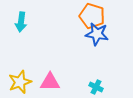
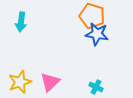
pink triangle: rotated 45 degrees counterclockwise
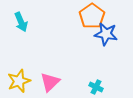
orange pentagon: rotated 20 degrees clockwise
cyan arrow: rotated 30 degrees counterclockwise
blue star: moved 9 px right
yellow star: moved 1 px left, 1 px up
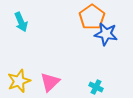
orange pentagon: moved 1 px down
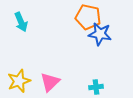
orange pentagon: moved 4 px left; rotated 25 degrees counterclockwise
blue star: moved 6 px left
cyan cross: rotated 32 degrees counterclockwise
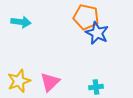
orange pentagon: moved 2 px left
cyan arrow: rotated 60 degrees counterclockwise
blue star: moved 3 px left, 1 px up; rotated 15 degrees clockwise
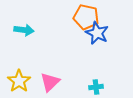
cyan arrow: moved 3 px right, 8 px down
yellow star: rotated 15 degrees counterclockwise
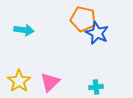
orange pentagon: moved 3 px left, 2 px down
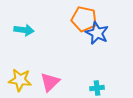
orange pentagon: moved 1 px right
yellow star: moved 1 px right, 1 px up; rotated 30 degrees counterclockwise
cyan cross: moved 1 px right, 1 px down
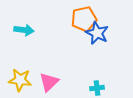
orange pentagon: rotated 25 degrees counterclockwise
pink triangle: moved 1 px left
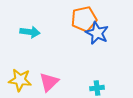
cyan arrow: moved 6 px right, 2 px down
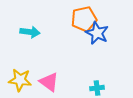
pink triangle: rotated 40 degrees counterclockwise
